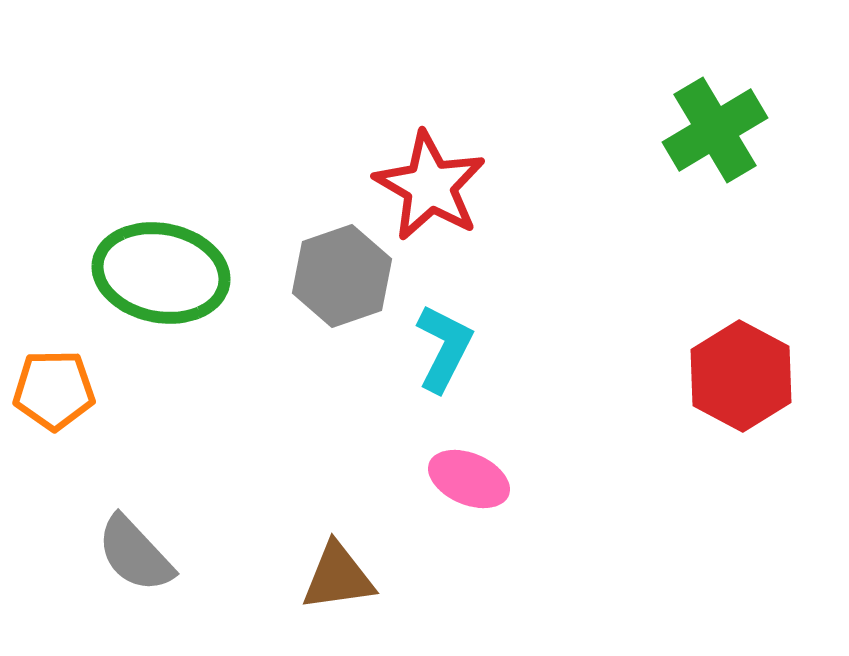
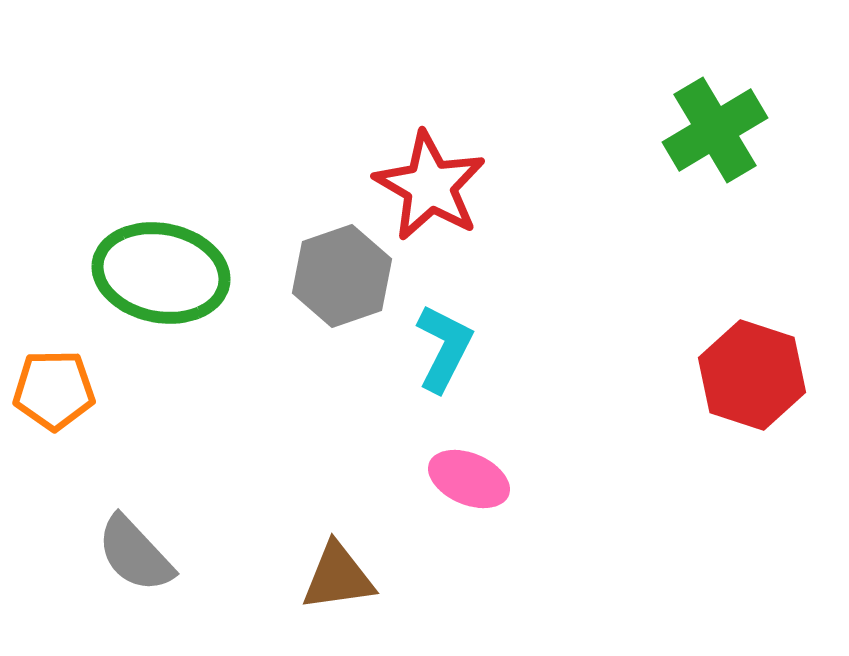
red hexagon: moved 11 px right, 1 px up; rotated 10 degrees counterclockwise
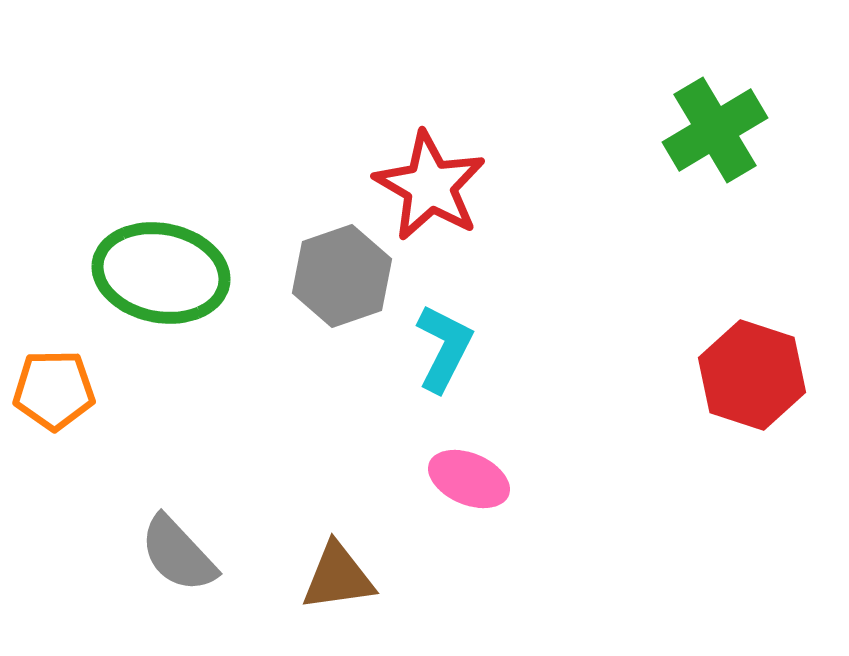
gray semicircle: moved 43 px right
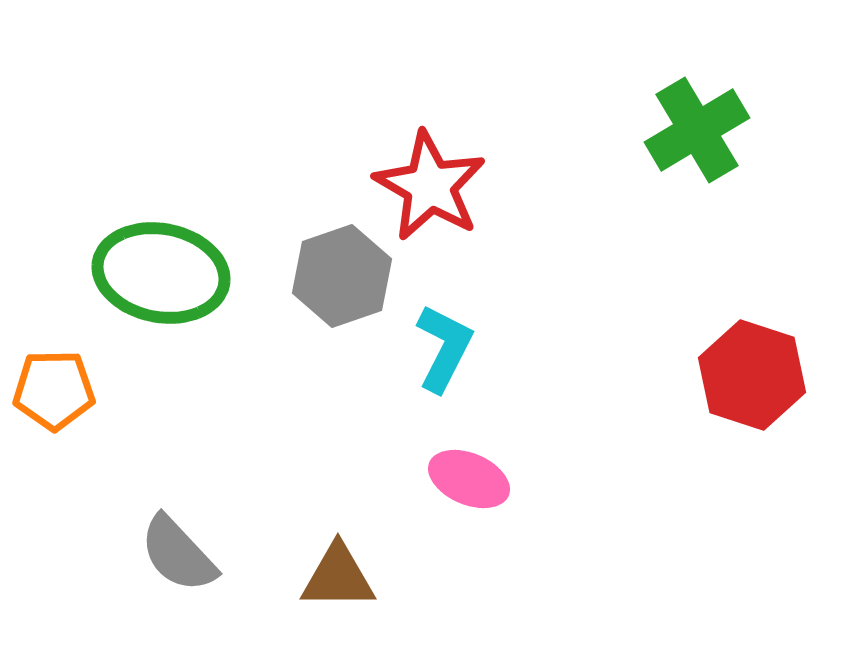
green cross: moved 18 px left
brown triangle: rotated 8 degrees clockwise
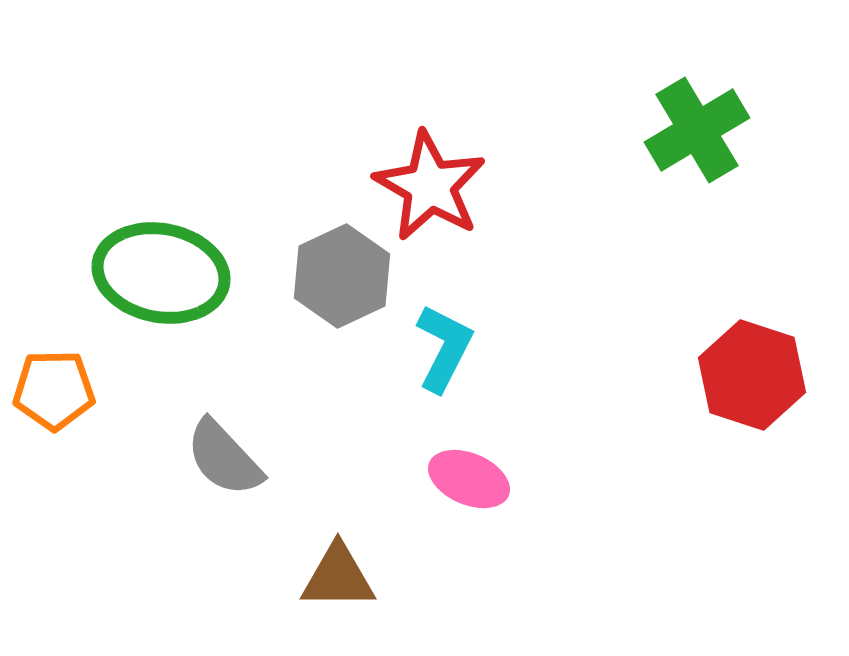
gray hexagon: rotated 6 degrees counterclockwise
gray semicircle: moved 46 px right, 96 px up
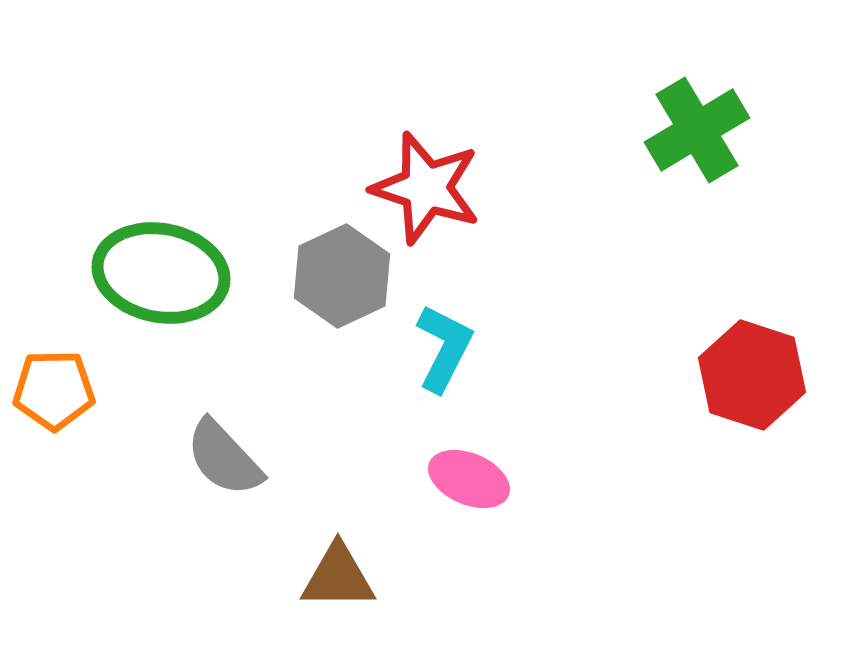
red star: moved 4 px left, 2 px down; rotated 12 degrees counterclockwise
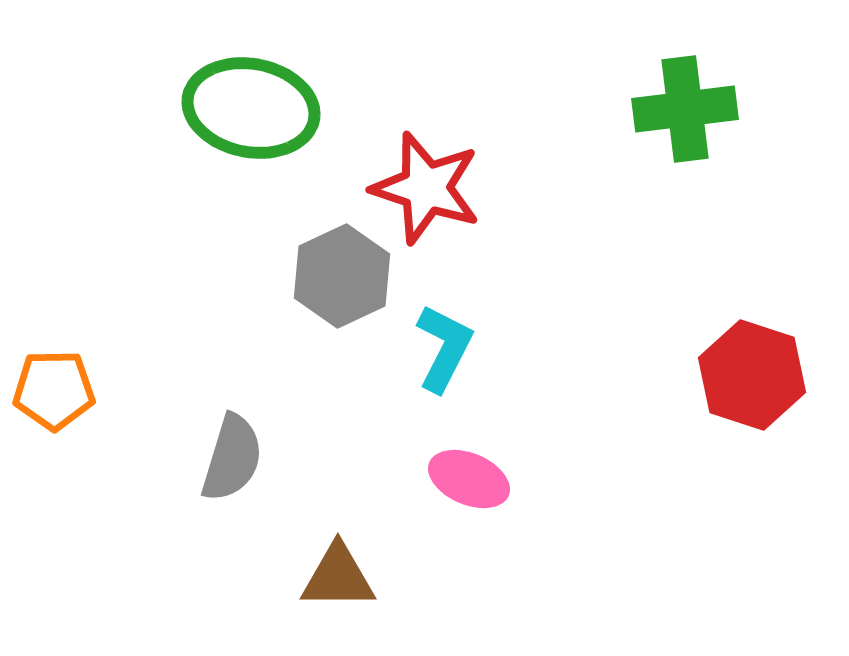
green cross: moved 12 px left, 21 px up; rotated 24 degrees clockwise
green ellipse: moved 90 px right, 165 px up
gray semicircle: moved 8 px right; rotated 120 degrees counterclockwise
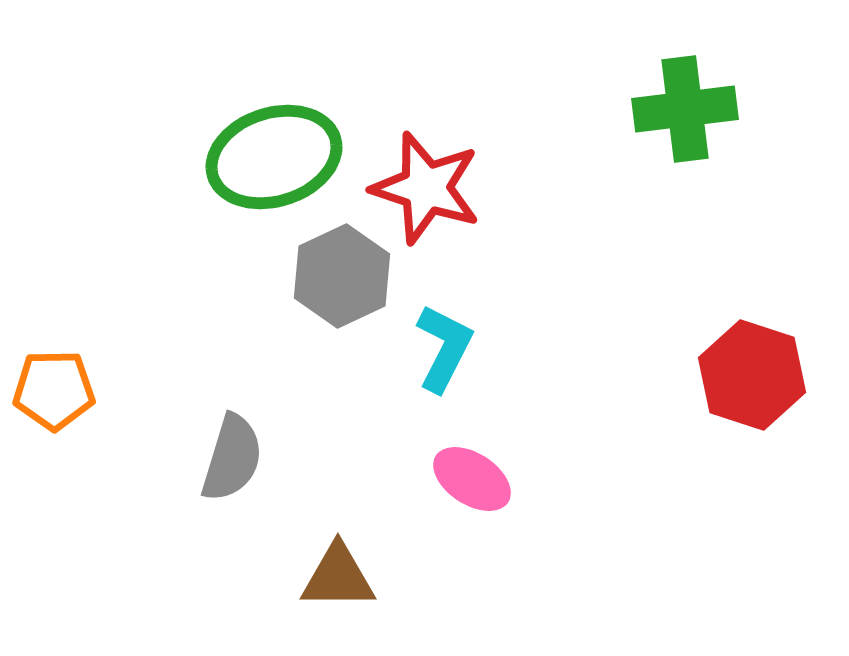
green ellipse: moved 23 px right, 49 px down; rotated 29 degrees counterclockwise
pink ellipse: moved 3 px right; rotated 10 degrees clockwise
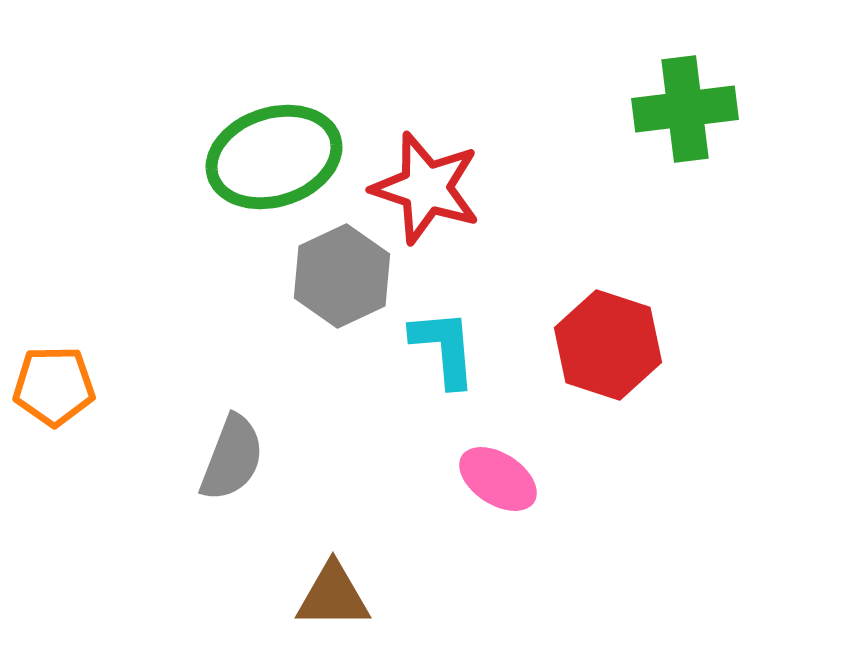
cyan L-shape: rotated 32 degrees counterclockwise
red hexagon: moved 144 px left, 30 px up
orange pentagon: moved 4 px up
gray semicircle: rotated 4 degrees clockwise
pink ellipse: moved 26 px right
brown triangle: moved 5 px left, 19 px down
